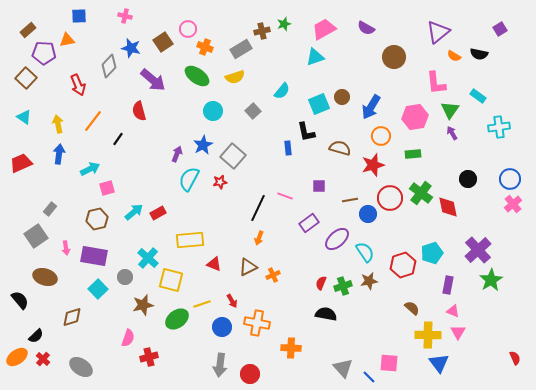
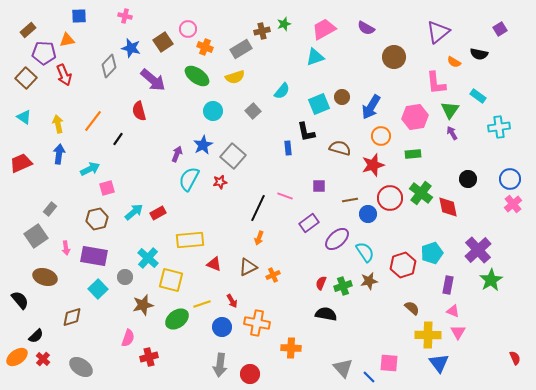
orange semicircle at (454, 56): moved 6 px down
red arrow at (78, 85): moved 14 px left, 10 px up
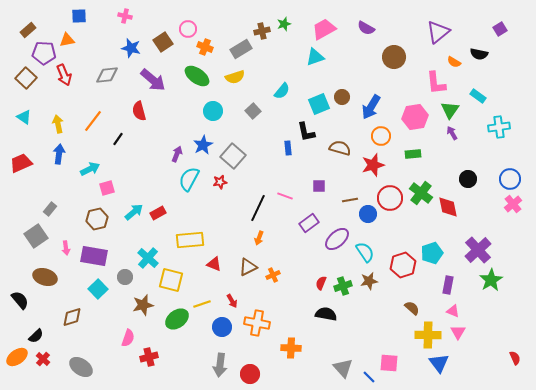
gray diamond at (109, 66): moved 2 px left, 9 px down; rotated 40 degrees clockwise
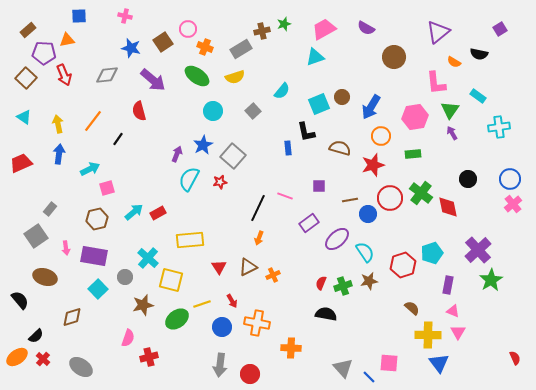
red triangle at (214, 264): moved 5 px right, 3 px down; rotated 35 degrees clockwise
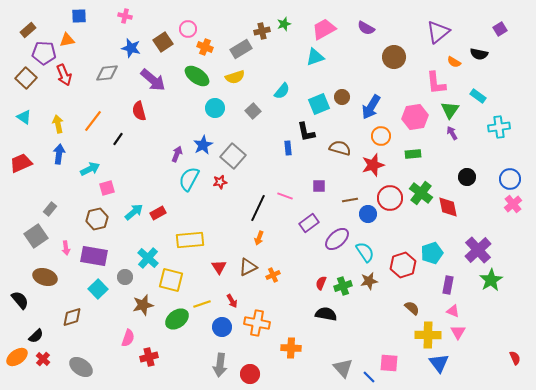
gray diamond at (107, 75): moved 2 px up
cyan circle at (213, 111): moved 2 px right, 3 px up
black circle at (468, 179): moved 1 px left, 2 px up
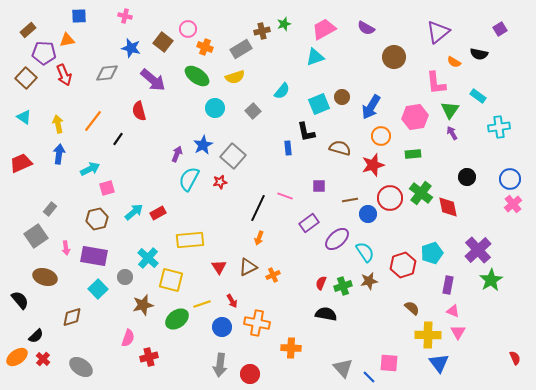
brown square at (163, 42): rotated 18 degrees counterclockwise
